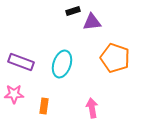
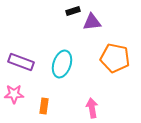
orange pentagon: rotated 8 degrees counterclockwise
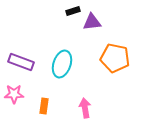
pink arrow: moved 7 px left
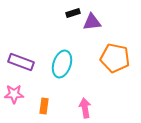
black rectangle: moved 2 px down
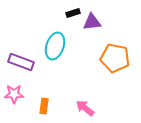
cyan ellipse: moved 7 px left, 18 px up
pink arrow: rotated 42 degrees counterclockwise
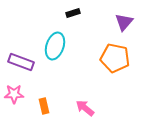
purple triangle: moved 32 px right; rotated 42 degrees counterclockwise
orange rectangle: rotated 21 degrees counterclockwise
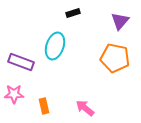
purple triangle: moved 4 px left, 1 px up
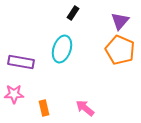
black rectangle: rotated 40 degrees counterclockwise
cyan ellipse: moved 7 px right, 3 px down
orange pentagon: moved 5 px right, 8 px up; rotated 12 degrees clockwise
purple rectangle: rotated 10 degrees counterclockwise
orange rectangle: moved 2 px down
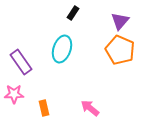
purple rectangle: rotated 45 degrees clockwise
pink arrow: moved 5 px right
